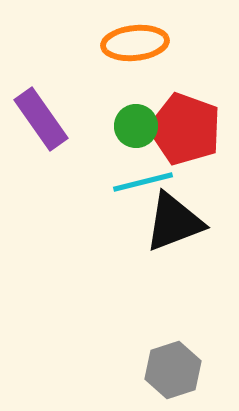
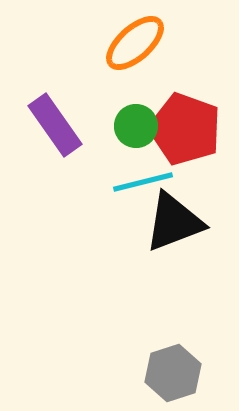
orange ellipse: rotated 36 degrees counterclockwise
purple rectangle: moved 14 px right, 6 px down
gray hexagon: moved 3 px down
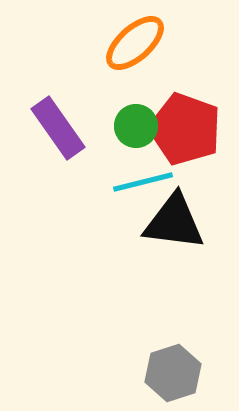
purple rectangle: moved 3 px right, 3 px down
black triangle: rotated 28 degrees clockwise
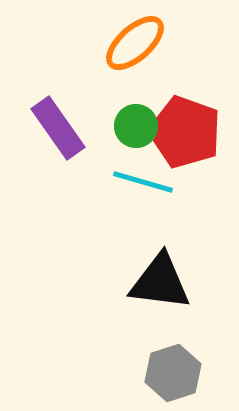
red pentagon: moved 3 px down
cyan line: rotated 30 degrees clockwise
black triangle: moved 14 px left, 60 px down
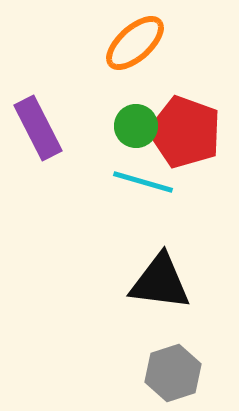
purple rectangle: moved 20 px left; rotated 8 degrees clockwise
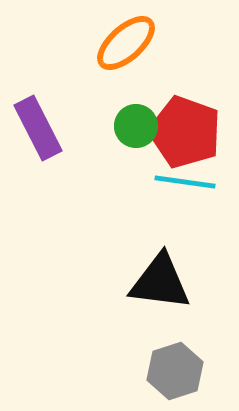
orange ellipse: moved 9 px left
cyan line: moved 42 px right; rotated 8 degrees counterclockwise
gray hexagon: moved 2 px right, 2 px up
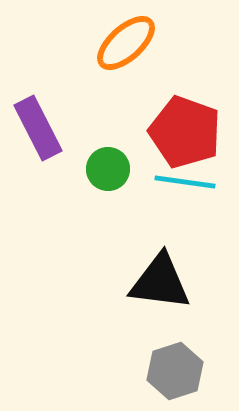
green circle: moved 28 px left, 43 px down
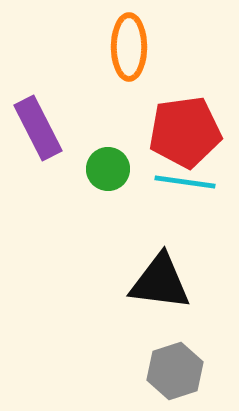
orange ellipse: moved 3 px right, 4 px down; rotated 48 degrees counterclockwise
red pentagon: rotated 28 degrees counterclockwise
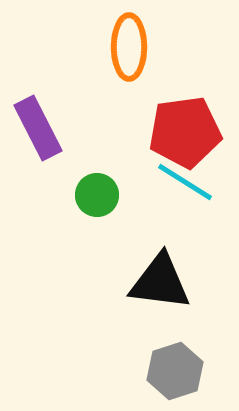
green circle: moved 11 px left, 26 px down
cyan line: rotated 24 degrees clockwise
